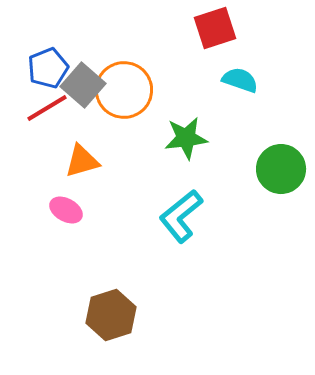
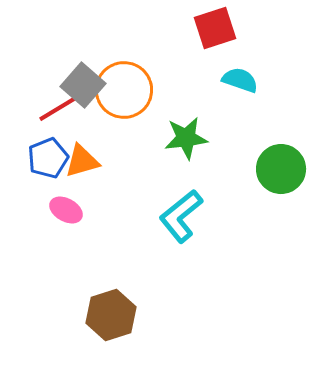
blue pentagon: moved 90 px down
red line: moved 12 px right
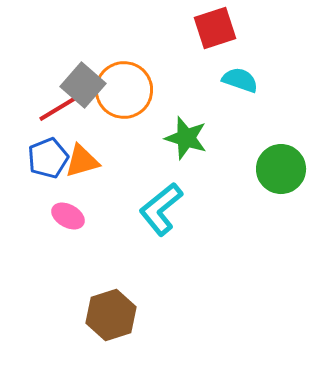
green star: rotated 24 degrees clockwise
pink ellipse: moved 2 px right, 6 px down
cyan L-shape: moved 20 px left, 7 px up
